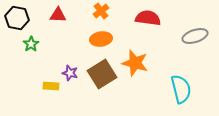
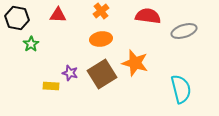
red semicircle: moved 2 px up
gray ellipse: moved 11 px left, 5 px up
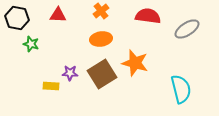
gray ellipse: moved 3 px right, 2 px up; rotated 15 degrees counterclockwise
green star: rotated 21 degrees counterclockwise
purple star: rotated 14 degrees counterclockwise
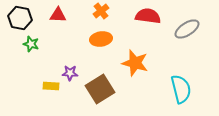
black hexagon: moved 3 px right
brown square: moved 2 px left, 15 px down
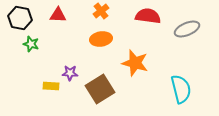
gray ellipse: rotated 10 degrees clockwise
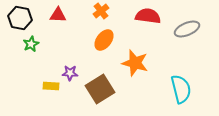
orange ellipse: moved 3 px right, 1 px down; rotated 45 degrees counterclockwise
green star: rotated 28 degrees clockwise
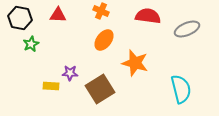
orange cross: rotated 28 degrees counterclockwise
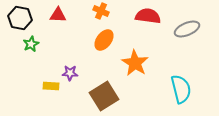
orange star: rotated 16 degrees clockwise
brown square: moved 4 px right, 7 px down
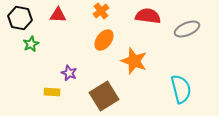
orange cross: rotated 28 degrees clockwise
orange star: moved 1 px left, 2 px up; rotated 12 degrees counterclockwise
purple star: moved 1 px left; rotated 21 degrees clockwise
yellow rectangle: moved 1 px right, 6 px down
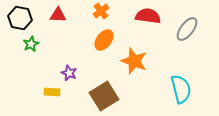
gray ellipse: rotated 30 degrees counterclockwise
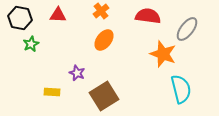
orange star: moved 29 px right, 7 px up
purple star: moved 8 px right
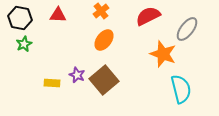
red semicircle: rotated 35 degrees counterclockwise
green star: moved 7 px left
purple star: moved 2 px down
yellow rectangle: moved 9 px up
brown square: moved 16 px up; rotated 8 degrees counterclockwise
